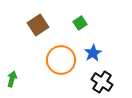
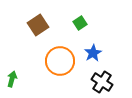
orange circle: moved 1 px left, 1 px down
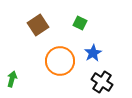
green square: rotated 32 degrees counterclockwise
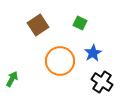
green arrow: rotated 14 degrees clockwise
